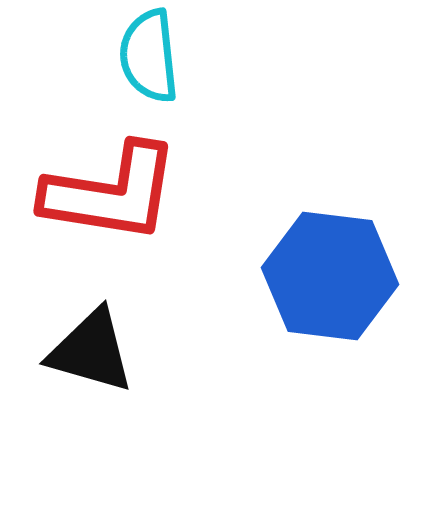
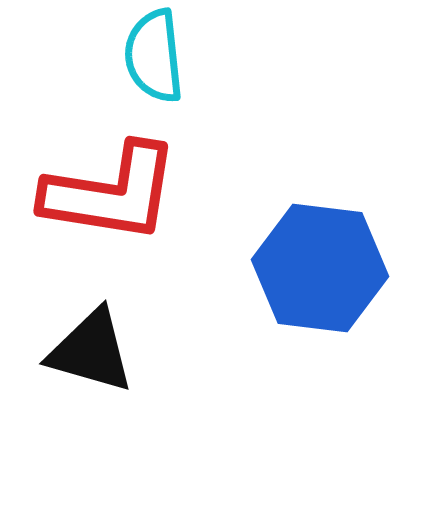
cyan semicircle: moved 5 px right
blue hexagon: moved 10 px left, 8 px up
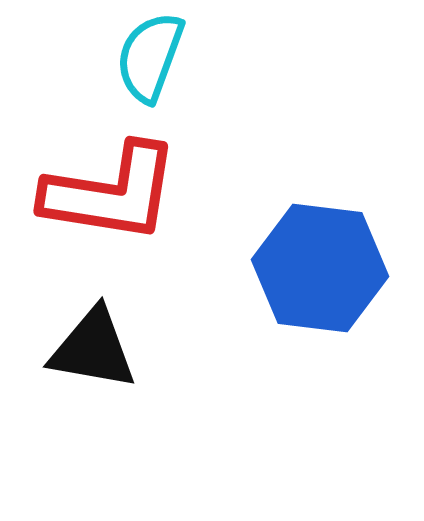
cyan semicircle: moved 4 px left, 1 px down; rotated 26 degrees clockwise
black triangle: moved 2 px right, 2 px up; rotated 6 degrees counterclockwise
